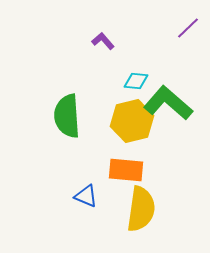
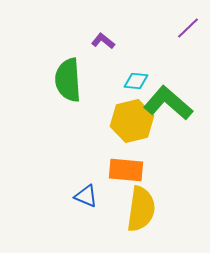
purple L-shape: rotated 10 degrees counterclockwise
green semicircle: moved 1 px right, 36 px up
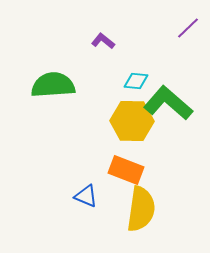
green semicircle: moved 15 px left, 5 px down; rotated 90 degrees clockwise
yellow hexagon: rotated 15 degrees clockwise
orange rectangle: rotated 16 degrees clockwise
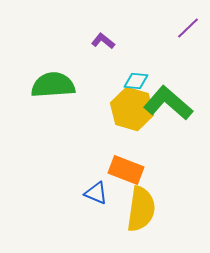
yellow hexagon: moved 12 px up; rotated 15 degrees clockwise
blue triangle: moved 10 px right, 3 px up
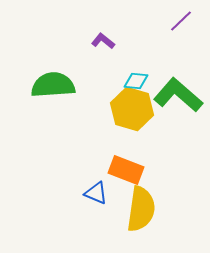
purple line: moved 7 px left, 7 px up
green L-shape: moved 10 px right, 8 px up
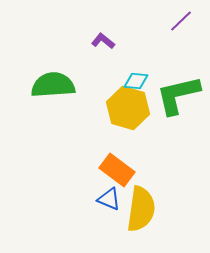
green L-shape: rotated 54 degrees counterclockwise
yellow hexagon: moved 4 px left, 1 px up
orange rectangle: moved 9 px left; rotated 16 degrees clockwise
blue triangle: moved 13 px right, 6 px down
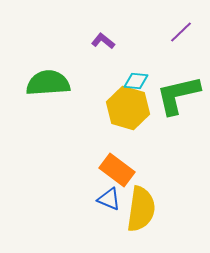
purple line: moved 11 px down
green semicircle: moved 5 px left, 2 px up
